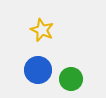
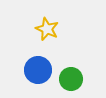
yellow star: moved 5 px right, 1 px up
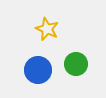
green circle: moved 5 px right, 15 px up
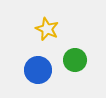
green circle: moved 1 px left, 4 px up
